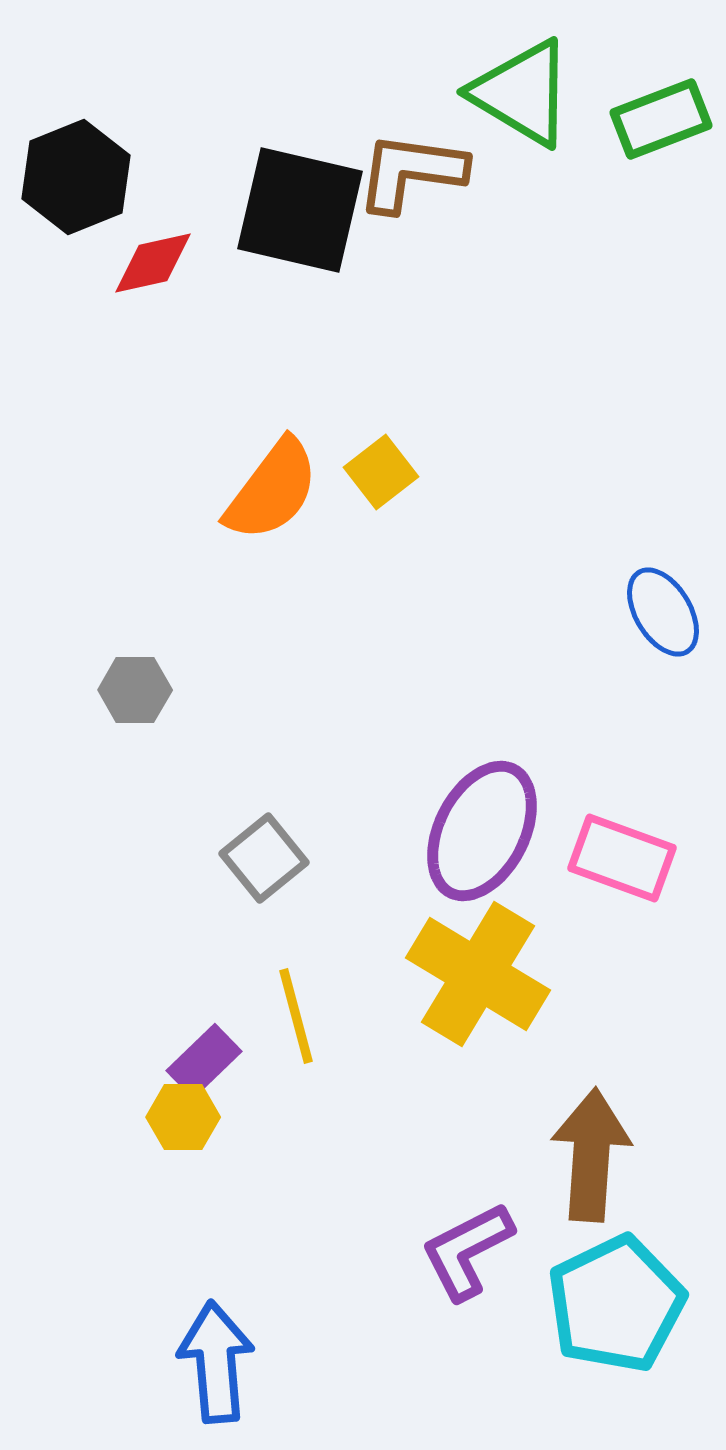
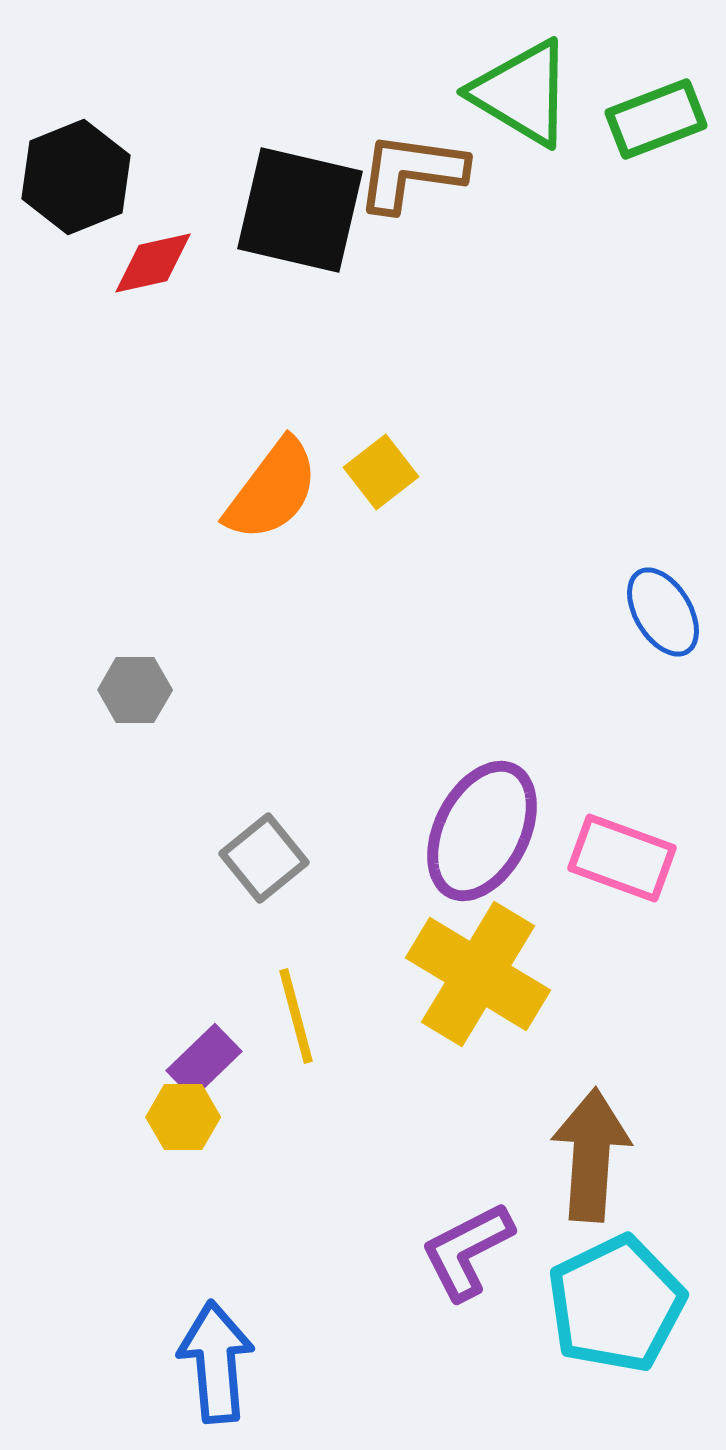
green rectangle: moved 5 px left
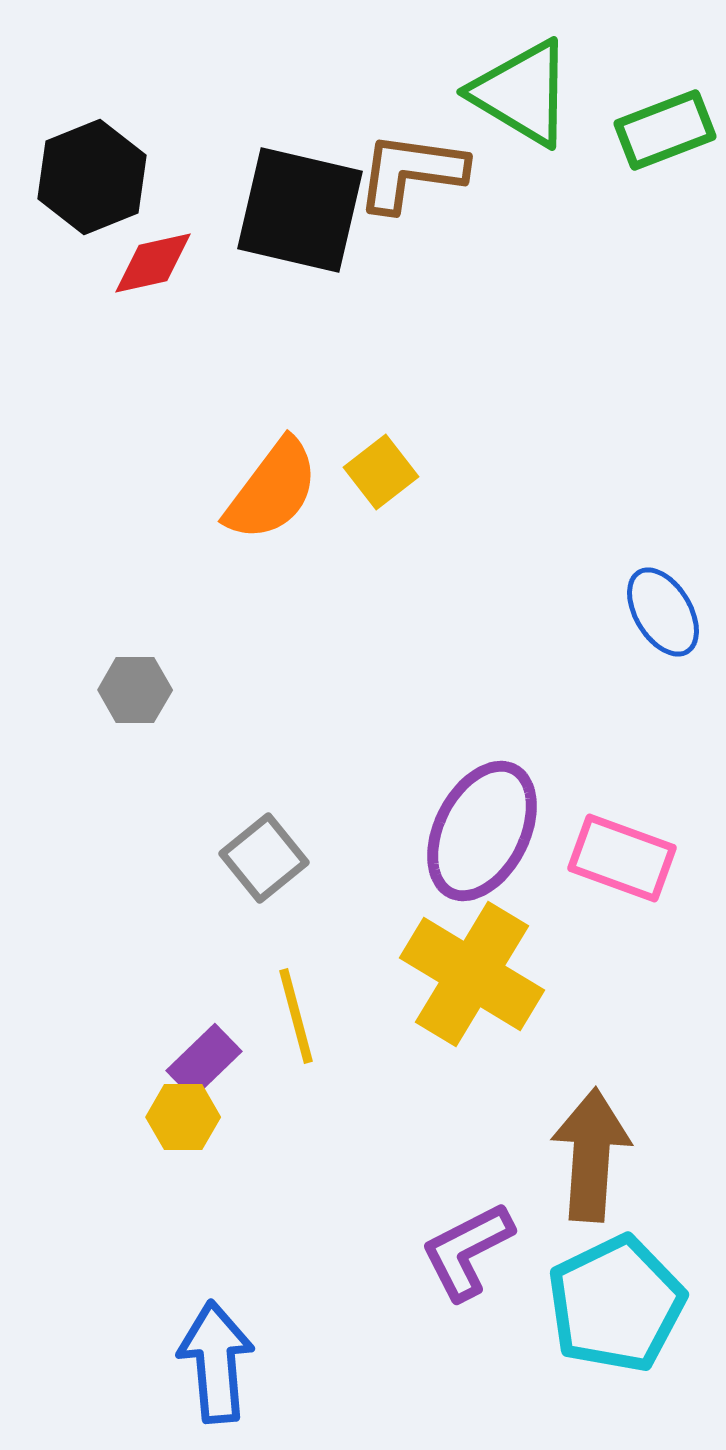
green rectangle: moved 9 px right, 11 px down
black hexagon: moved 16 px right
yellow cross: moved 6 px left
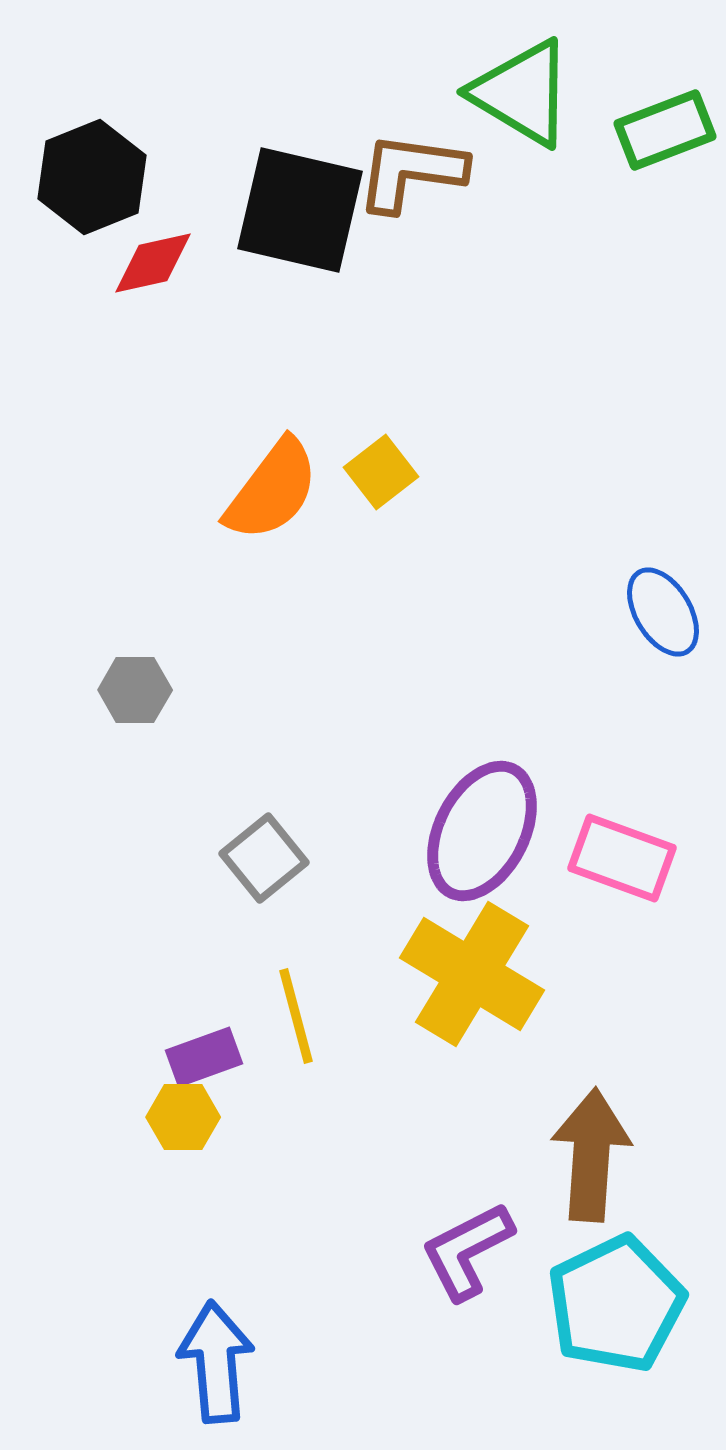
purple rectangle: moved 4 px up; rotated 24 degrees clockwise
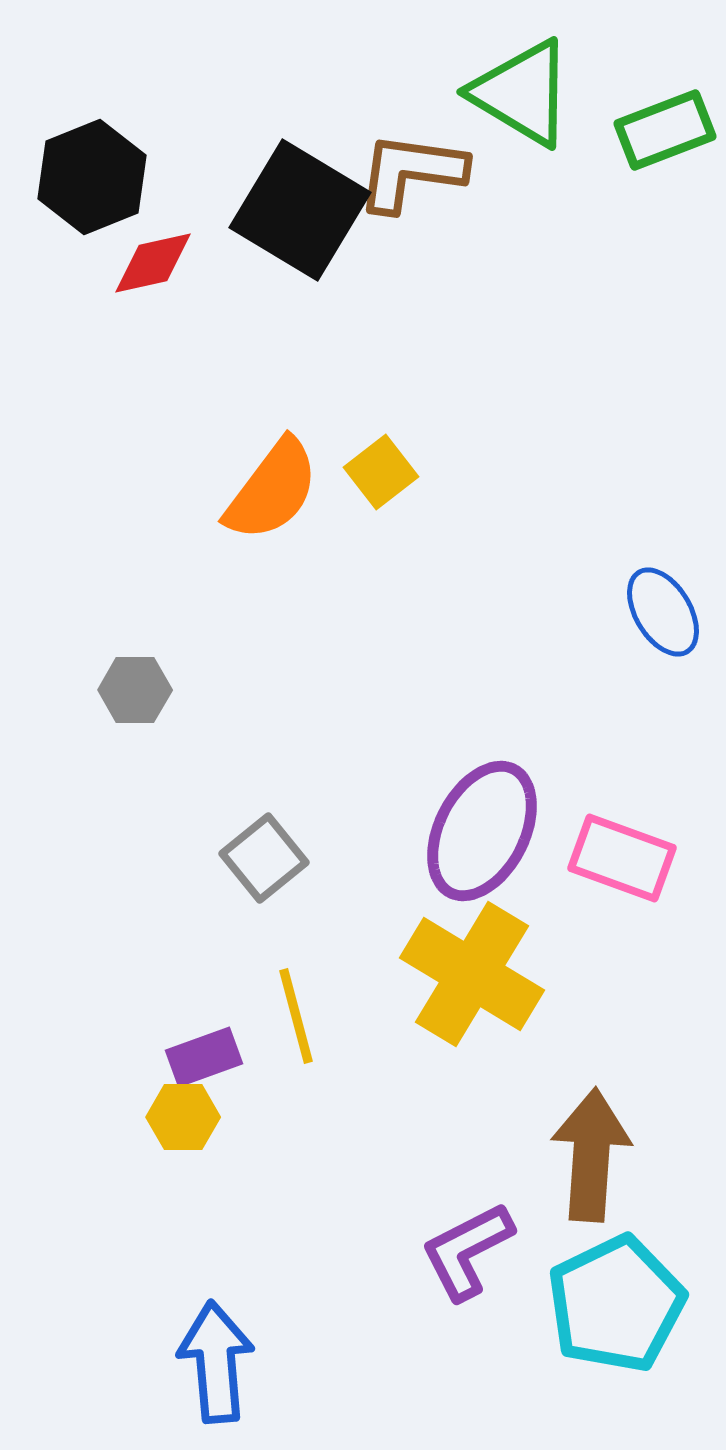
black square: rotated 18 degrees clockwise
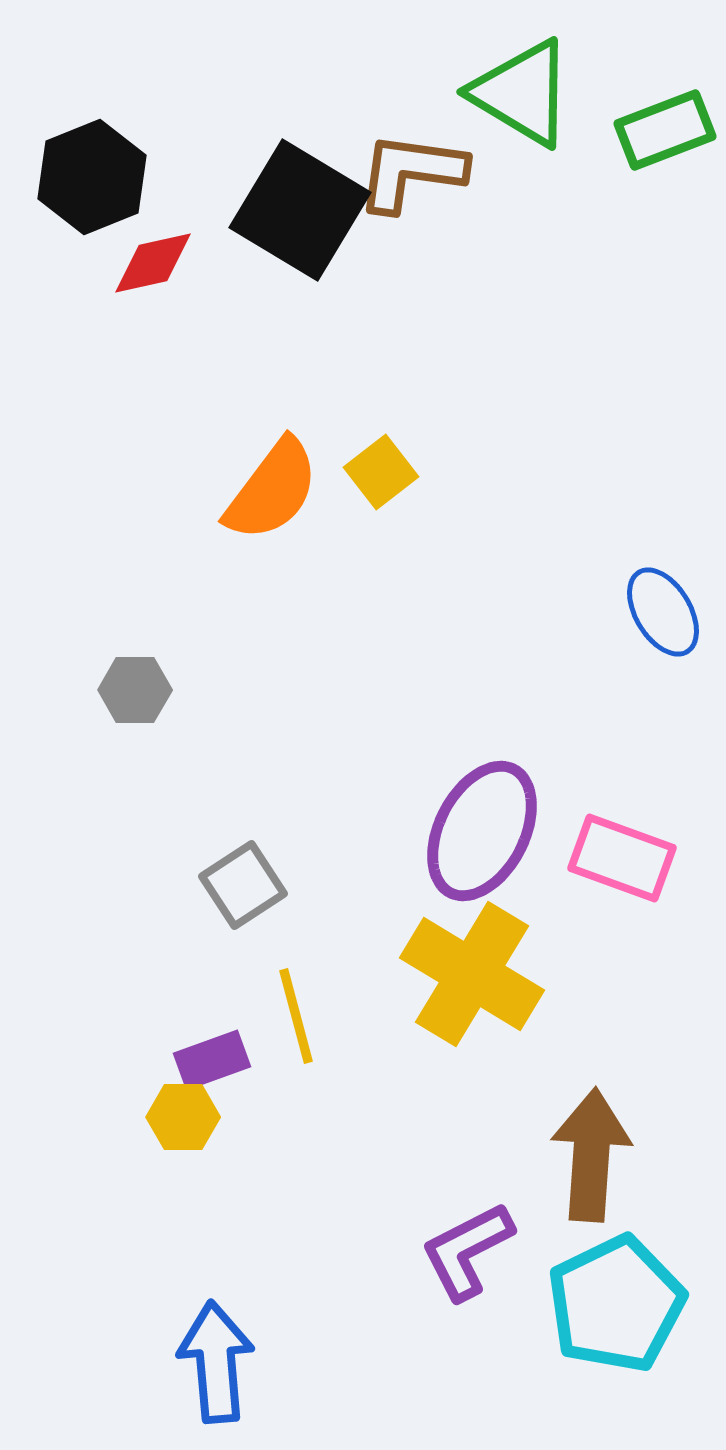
gray square: moved 21 px left, 27 px down; rotated 6 degrees clockwise
purple rectangle: moved 8 px right, 3 px down
